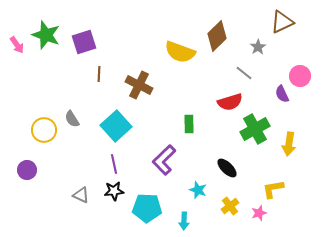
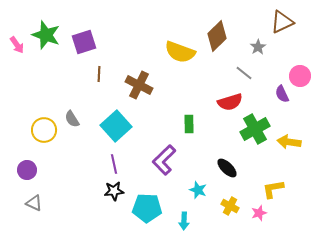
yellow arrow: moved 2 px up; rotated 90 degrees clockwise
gray triangle: moved 47 px left, 8 px down
yellow cross: rotated 24 degrees counterclockwise
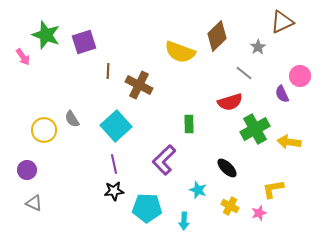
pink arrow: moved 6 px right, 12 px down
brown line: moved 9 px right, 3 px up
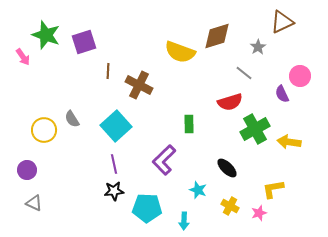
brown diamond: rotated 28 degrees clockwise
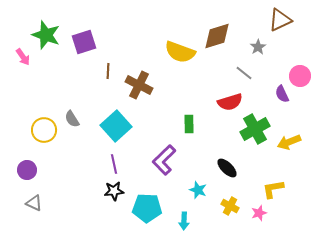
brown triangle: moved 2 px left, 2 px up
yellow arrow: rotated 30 degrees counterclockwise
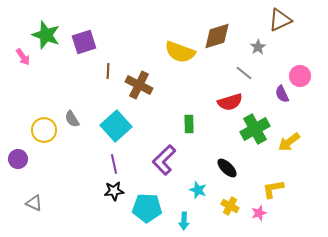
yellow arrow: rotated 15 degrees counterclockwise
purple circle: moved 9 px left, 11 px up
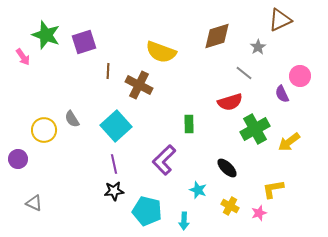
yellow semicircle: moved 19 px left
cyan pentagon: moved 3 px down; rotated 12 degrees clockwise
